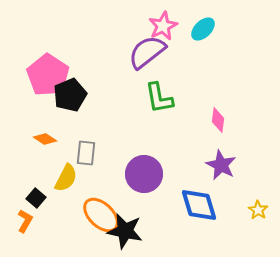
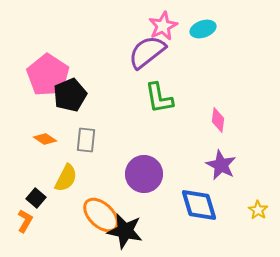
cyan ellipse: rotated 25 degrees clockwise
gray rectangle: moved 13 px up
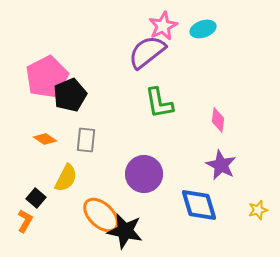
pink pentagon: moved 1 px left, 2 px down; rotated 12 degrees clockwise
green L-shape: moved 5 px down
yellow star: rotated 24 degrees clockwise
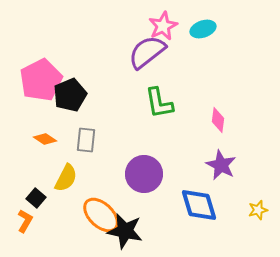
pink pentagon: moved 6 px left, 3 px down
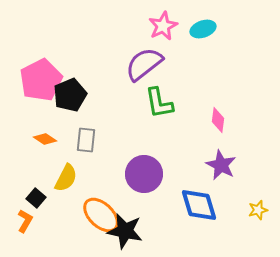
purple semicircle: moved 3 px left, 12 px down
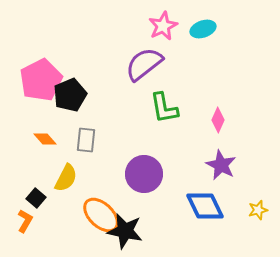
green L-shape: moved 5 px right, 5 px down
pink diamond: rotated 15 degrees clockwise
orange diamond: rotated 15 degrees clockwise
blue diamond: moved 6 px right, 1 px down; rotated 9 degrees counterclockwise
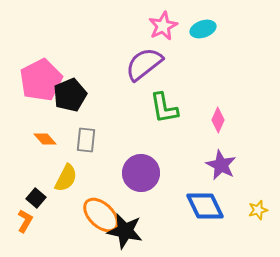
purple circle: moved 3 px left, 1 px up
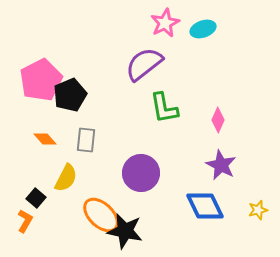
pink star: moved 2 px right, 3 px up
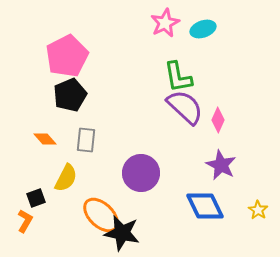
purple semicircle: moved 41 px right, 43 px down; rotated 81 degrees clockwise
pink pentagon: moved 26 px right, 24 px up
green L-shape: moved 14 px right, 31 px up
black square: rotated 30 degrees clockwise
yellow star: rotated 24 degrees counterclockwise
black star: moved 3 px left, 2 px down
